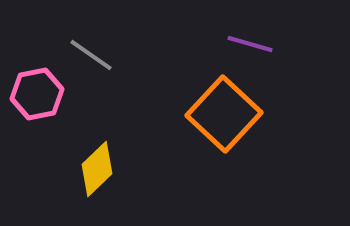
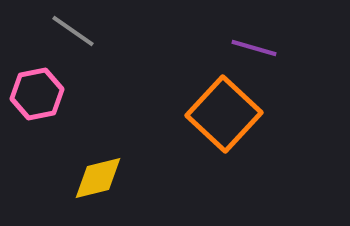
purple line: moved 4 px right, 4 px down
gray line: moved 18 px left, 24 px up
yellow diamond: moved 1 px right, 9 px down; rotated 30 degrees clockwise
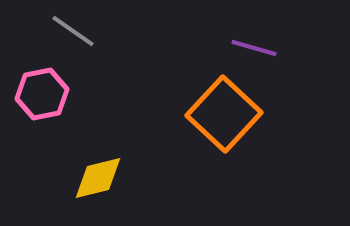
pink hexagon: moved 5 px right
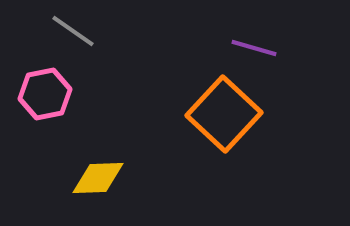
pink hexagon: moved 3 px right
yellow diamond: rotated 12 degrees clockwise
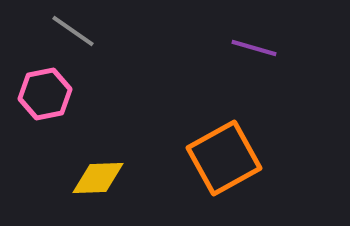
orange square: moved 44 px down; rotated 18 degrees clockwise
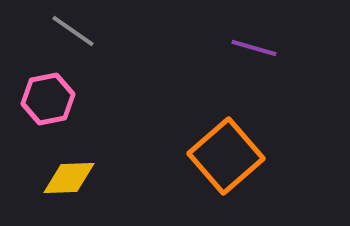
pink hexagon: moved 3 px right, 5 px down
orange square: moved 2 px right, 2 px up; rotated 12 degrees counterclockwise
yellow diamond: moved 29 px left
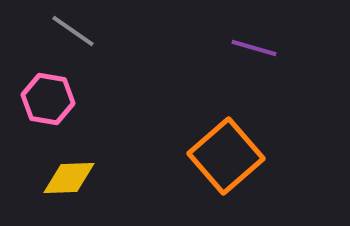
pink hexagon: rotated 21 degrees clockwise
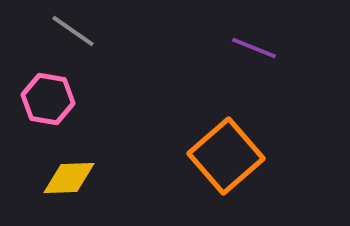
purple line: rotated 6 degrees clockwise
